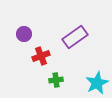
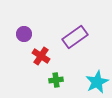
red cross: rotated 36 degrees counterclockwise
cyan star: moved 1 px up
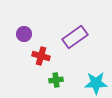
red cross: rotated 18 degrees counterclockwise
cyan star: moved 1 px left, 1 px down; rotated 25 degrees clockwise
